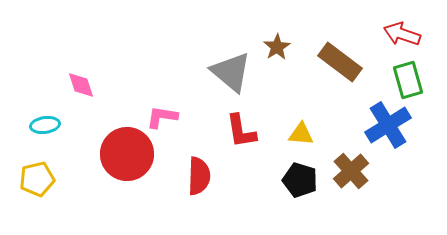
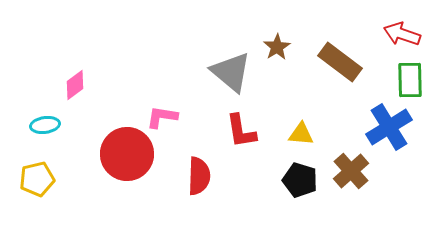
green rectangle: moved 2 px right; rotated 15 degrees clockwise
pink diamond: moved 6 px left; rotated 72 degrees clockwise
blue cross: moved 1 px right, 2 px down
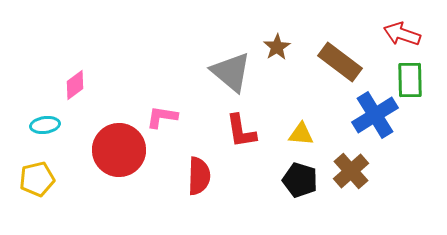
blue cross: moved 14 px left, 12 px up
red circle: moved 8 px left, 4 px up
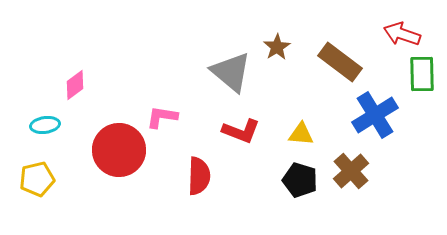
green rectangle: moved 12 px right, 6 px up
red L-shape: rotated 60 degrees counterclockwise
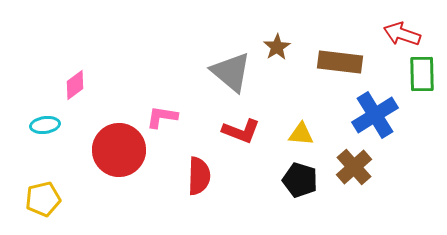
brown rectangle: rotated 30 degrees counterclockwise
brown cross: moved 3 px right, 4 px up
yellow pentagon: moved 6 px right, 20 px down
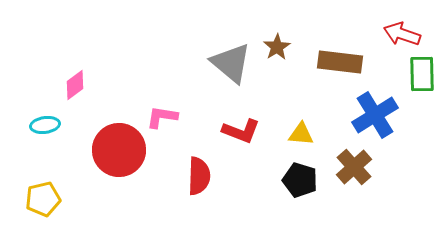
gray triangle: moved 9 px up
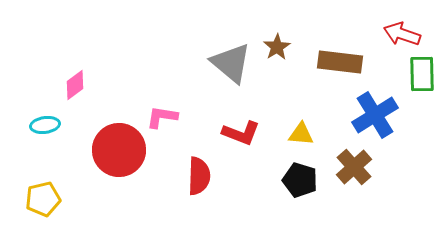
red L-shape: moved 2 px down
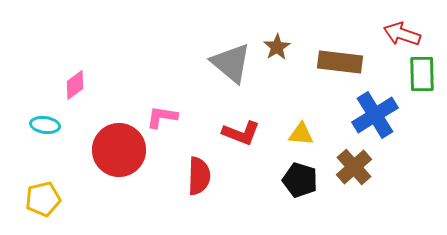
cyan ellipse: rotated 16 degrees clockwise
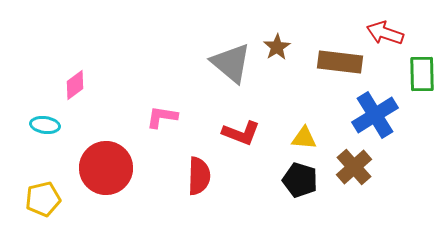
red arrow: moved 17 px left, 1 px up
yellow triangle: moved 3 px right, 4 px down
red circle: moved 13 px left, 18 px down
